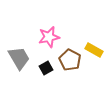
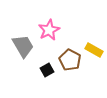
pink star: moved 7 px up; rotated 15 degrees counterclockwise
gray trapezoid: moved 4 px right, 12 px up
black square: moved 1 px right, 2 px down
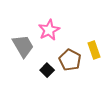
yellow rectangle: rotated 42 degrees clockwise
black square: rotated 16 degrees counterclockwise
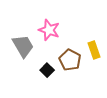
pink star: rotated 25 degrees counterclockwise
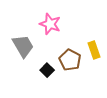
pink star: moved 1 px right, 6 px up
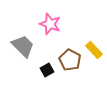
gray trapezoid: rotated 15 degrees counterclockwise
yellow rectangle: rotated 24 degrees counterclockwise
black square: rotated 16 degrees clockwise
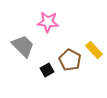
pink star: moved 2 px left, 2 px up; rotated 15 degrees counterclockwise
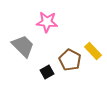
pink star: moved 1 px left
yellow rectangle: moved 1 px left, 1 px down
black square: moved 2 px down
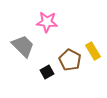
yellow rectangle: rotated 12 degrees clockwise
